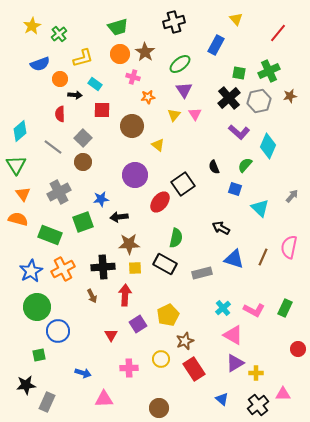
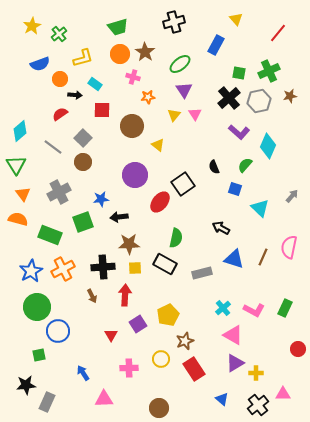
red semicircle at (60, 114): rotated 56 degrees clockwise
blue arrow at (83, 373): rotated 140 degrees counterclockwise
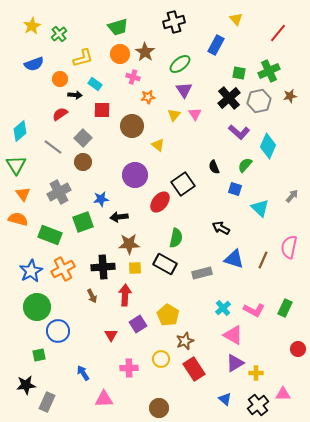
blue semicircle at (40, 64): moved 6 px left
brown line at (263, 257): moved 3 px down
yellow pentagon at (168, 315): rotated 15 degrees counterclockwise
blue triangle at (222, 399): moved 3 px right
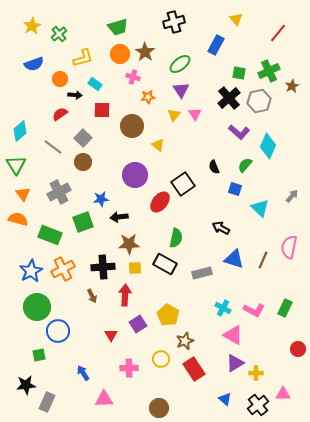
purple triangle at (184, 90): moved 3 px left
brown star at (290, 96): moved 2 px right, 10 px up; rotated 16 degrees counterclockwise
cyan cross at (223, 308): rotated 21 degrees counterclockwise
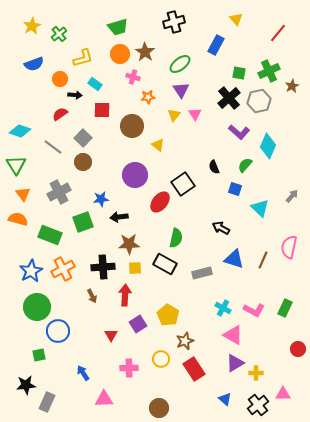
cyan diamond at (20, 131): rotated 60 degrees clockwise
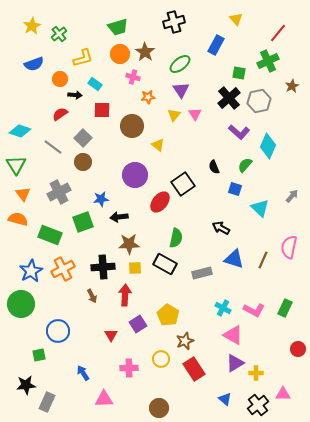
green cross at (269, 71): moved 1 px left, 10 px up
green circle at (37, 307): moved 16 px left, 3 px up
